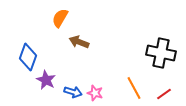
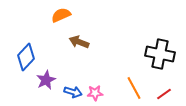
orange semicircle: moved 1 px right, 3 px up; rotated 36 degrees clockwise
black cross: moved 1 px left, 1 px down
blue diamond: moved 2 px left; rotated 24 degrees clockwise
purple star: rotated 18 degrees clockwise
pink star: rotated 21 degrees counterclockwise
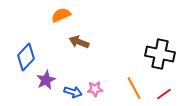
pink star: moved 4 px up
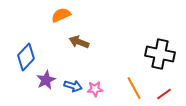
blue arrow: moved 6 px up
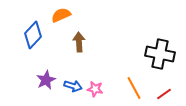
brown arrow: rotated 66 degrees clockwise
blue diamond: moved 7 px right, 22 px up
pink star: rotated 14 degrees clockwise
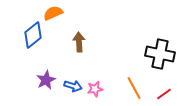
orange semicircle: moved 8 px left, 2 px up
blue diamond: rotated 8 degrees clockwise
pink star: rotated 21 degrees counterclockwise
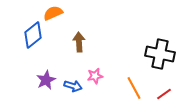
pink star: moved 13 px up
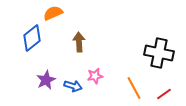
blue diamond: moved 1 px left, 3 px down
black cross: moved 1 px left, 1 px up
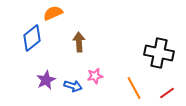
red line: moved 3 px right, 1 px up
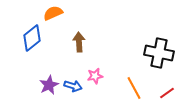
purple star: moved 3 px right, 5 px down
